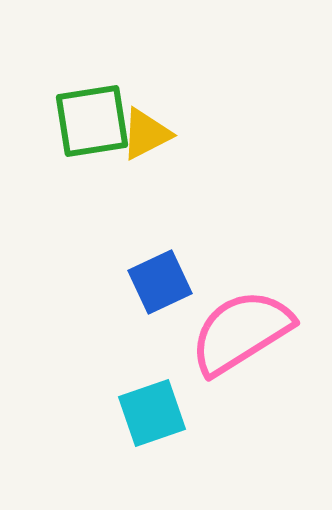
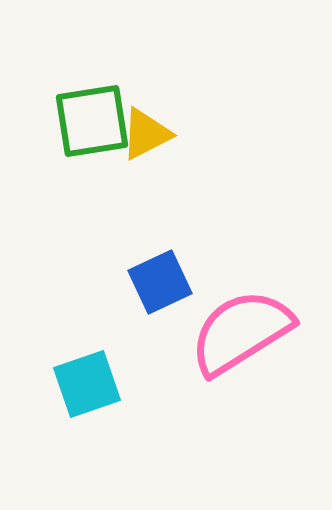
cyan square: moved 65 px left, 29 px up
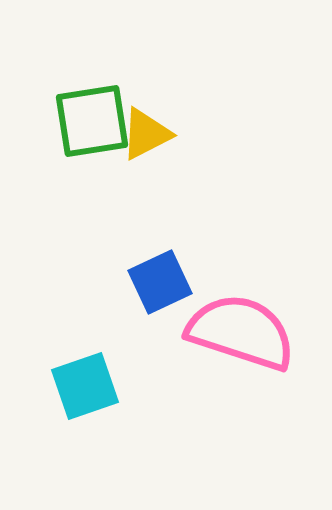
pink semicircle: rotated 50 degrees clockwise
cyan square: moved 2 px left, 2 px down
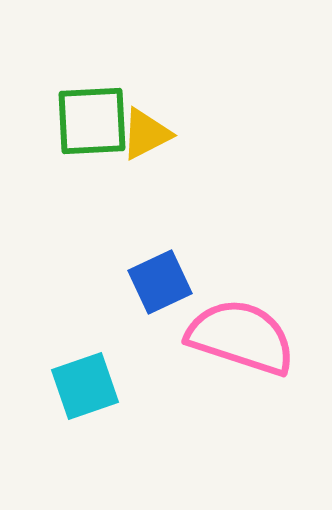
green square: rotated 6 degrees clockwise
pink semicircle: moved 5 px down
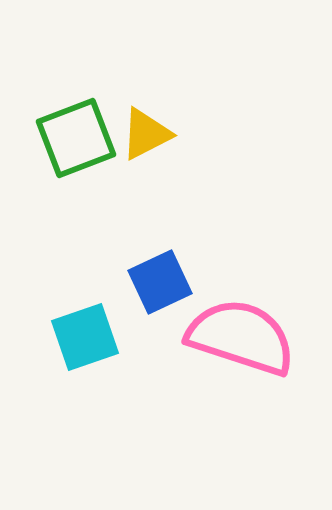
green square: moved 16 px left, 17 px down; rotated 18 degrees counterclockwise
cyan square: moved 49 px up
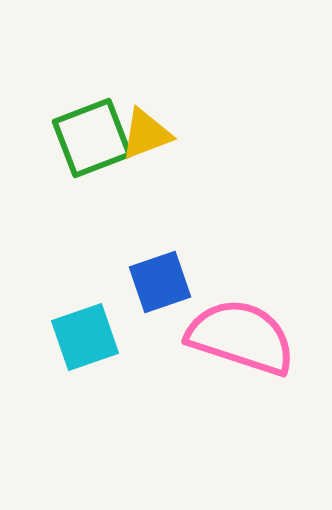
yellow triangle: rotated 6 degrees clockwise
green square: moved 16 px right
blue square: rotated 6 degrees clockwise
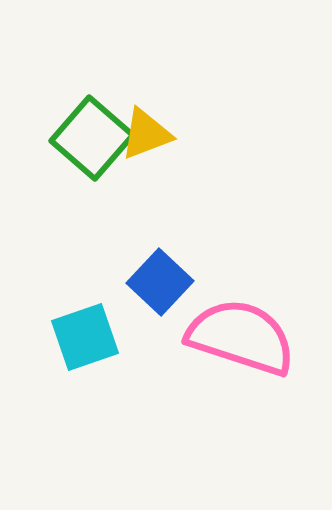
green square: rotated 28 degrees counterclockwise
blue square: rotated 28 degrees counterclockwise
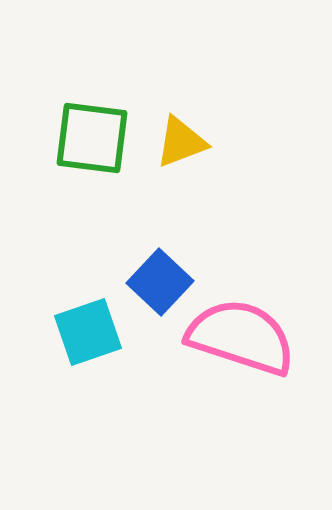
yellow triangle: moved 35 px right, 8 px down
green square: rotated 34 degrees counterclockwise
cyan square: moved 3 px right, 5 px up
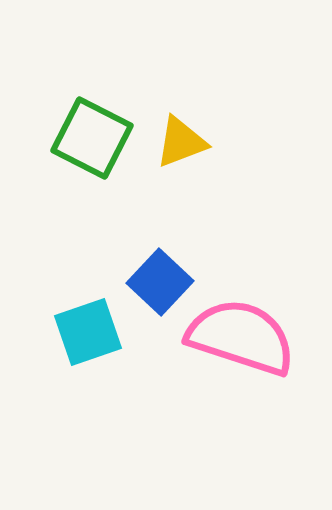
green square: rotated 20 degrees clockwise
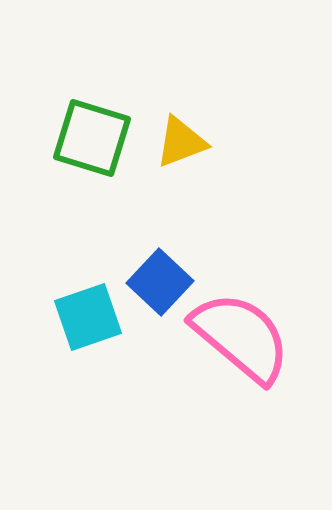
green square: rotated 10 degrees counterclockwise
cyan square: moved 15 px up
pink semicircle: rotated 22 degrees clockwise
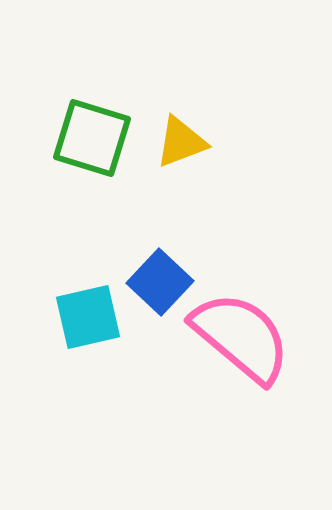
cyan square: rotated 6 degrees clockwise
